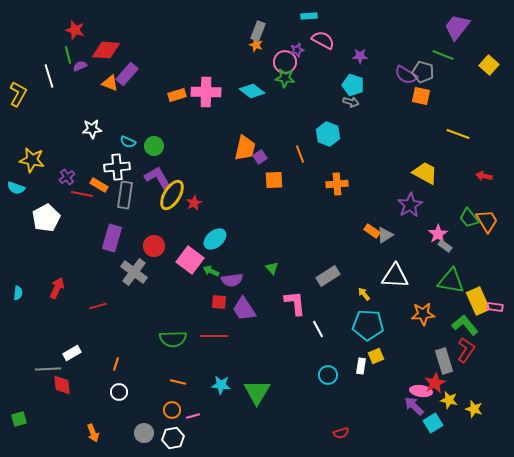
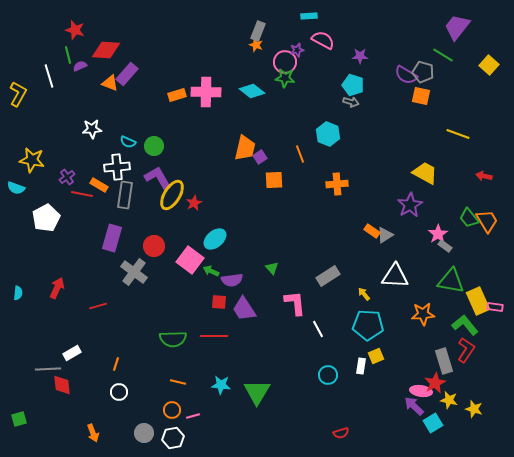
green line at (443, 55): rotated 10 degrees clockwise
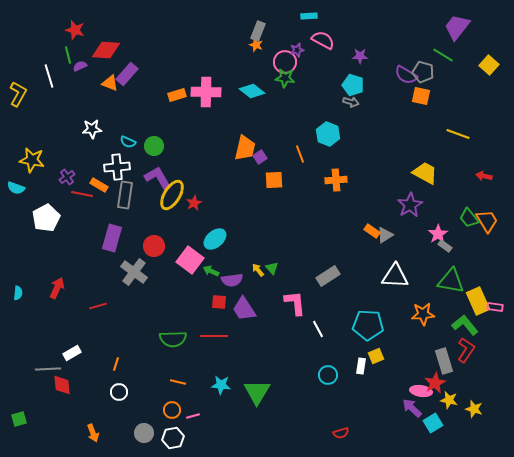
orange cross at (337, 184): moved 1 px left, 4 px up
yellow arrow at (364, 294): moved 106 px left, 24 px up
purple arrow at (414, 406): moved 2 px left, 2 px down
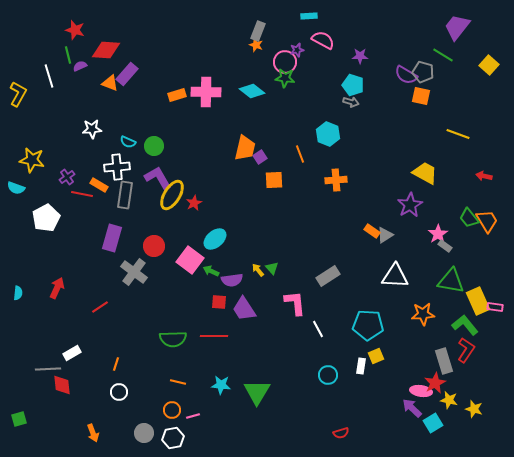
red line at (98, 306): moved 2 px right, 1 px down; rotated 18 degrees counterclockwise
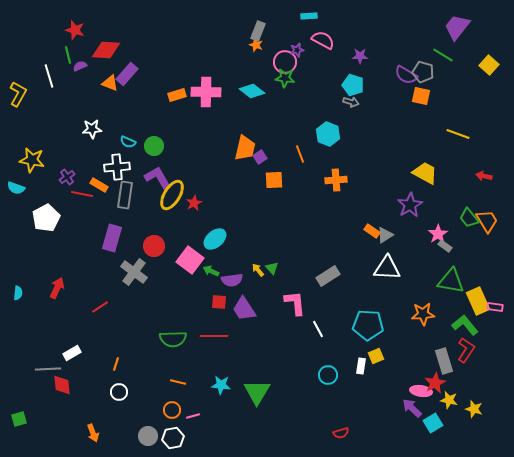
white triangle at (395, 276): moved 8 px left, 8 px up
gray circle at (144, 433): moved 4 px right, 3 px down
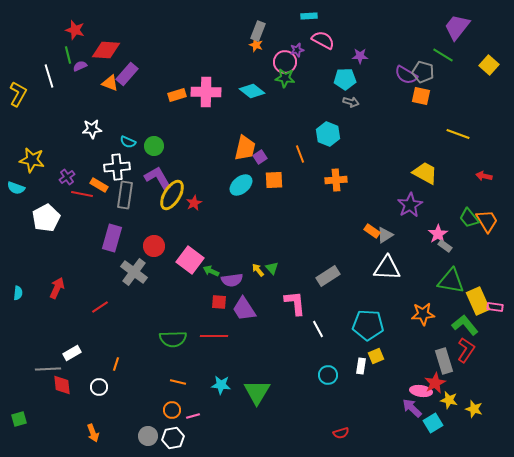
cyan pentagon at (353, 85): moved 8 px left, 6 px up; rotated 20 degrees counterclockwise
cyan ellipse at (215, 239): moved 26 px right, 54 px up
white circle at (119, 392): moved 20 px left, 5 px up
